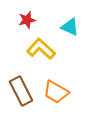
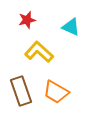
cyan triangle: moved 1 px right
yellow L-shape: moved 2 px left, 3 px down
brown rectangle: rotated 8 degrees clockwise
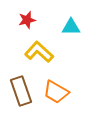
cyan triangle: rotated 24 degrees counterclockwise
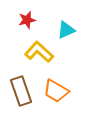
cyan triangle: moved 5 px left, 3 px down; rotated 24 degrees counterclockwise
orange trapezoid: moved 1 px up
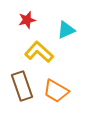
brown rectangle: moved 1 px right, 5 px up
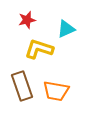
cyan triangle: moved 1 px up
yellow L-shape: moved 3 px up; rotated 24 degrees counterclockwise
orange trapezoid: rotated 20 degrees counterclockwise
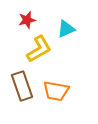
yellow L-shape: rotated 132 degrees clockwise
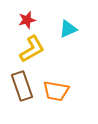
cyan triangle: moved 2 px right
yellow L-shape: moved 7 px left
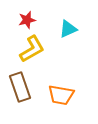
brown rectangle: moved 2 px left, 1 px down
orange trapezoid: moved 5 px right, 4 px down
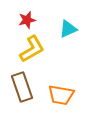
brown rectangle: moved 2 px right
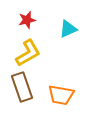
yellow L-shape: moved 4 px left, 4 px down
